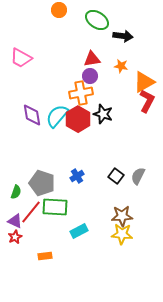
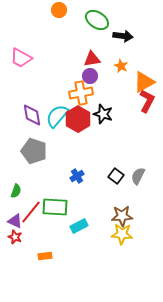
orange star: rotated 16 degrees clockwise
gray pentagon: moved 8 px left, 32 px up
green semicircle: moved 1 px up
cyan rectangle: moved 5 px up
red star: rotated 24 degrees counterclockwise
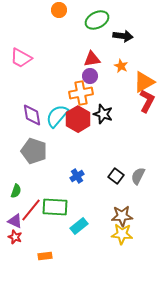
green ellipse: rotated 60 degrees counterclockwise
red line: moved 2 px up
cyan rectangle: rotated 12 degrees counterclockwise
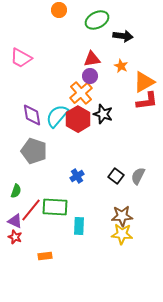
orange cross: rotated 30 degrees counterclockwise
red L-shape: rotated 55 degrees clockwise
cyan rectangle: rotated 48 degrees counterclockwise
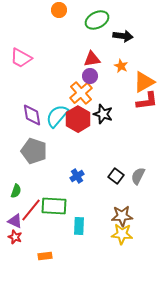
green rectangle: moved 1 px left, 1 px up
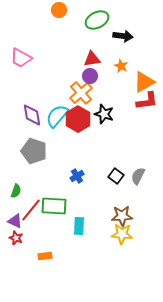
black star: moved 1 px right
red star: moved 1 px right, 1 px down
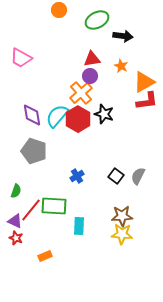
orange rectangle: rotated 16 degrees counterclockwise
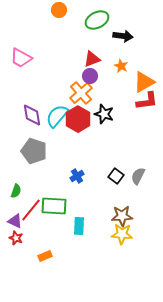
red triangle: rotated 12 degrees counterclockwise
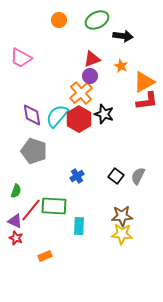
orange circle: moved 10 px down
red hexagon: moved 1 px right
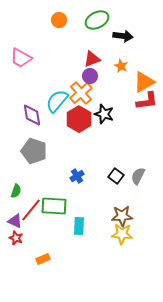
cyan semicircle: moved 15 px up
orange rectangle: moved 2 px left, 3 px down
